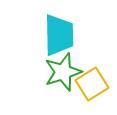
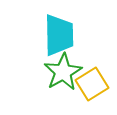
green star: rotated 12 degrees counterclockwise
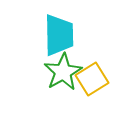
yellow square: moved 5 px up
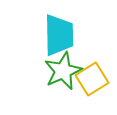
green star: moved 1 px up; rotated 6 degrees clockwise
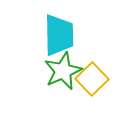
yellow square: rotated 12 degrees counterclockwise
